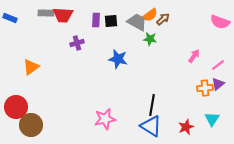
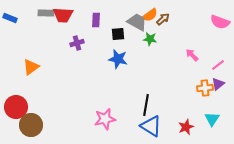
black square: moved 7 px right, 13 px down
pink arrow: moved 2 px left, 1 px up; rotated 80 degrees counterclockwise
black line: moved 6 px left
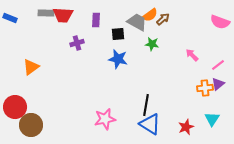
green star: moved 2 px right, 5 px down
red circle: moved 1 px left
blue triangle: moved 1 px left, 2 px up
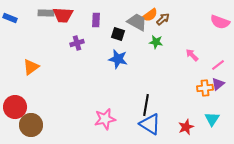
black square: rotated 24 degrees clockwise
green star: moved 4 px right, 2 px up
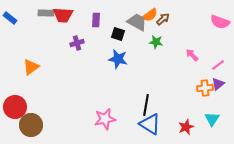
blue rectangle: rotated 16 degrees clockwise
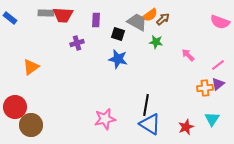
pink arrow: moved 4 px left
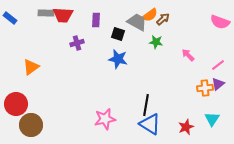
red circle: moved 1 px right, 3 px up
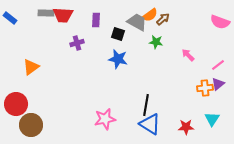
red star: rotated 21 degrees clockwise
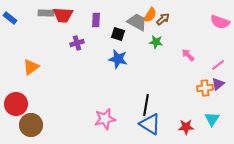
orange semicircle: rotated 21 degrees counterclockwise
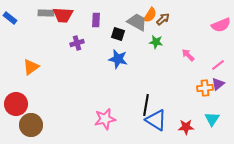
pink semicircle: moved 1 px right, 3 px down; rotated 42 degrees counterclockwise
blue triangle: moved 6 px right, 4 px up
